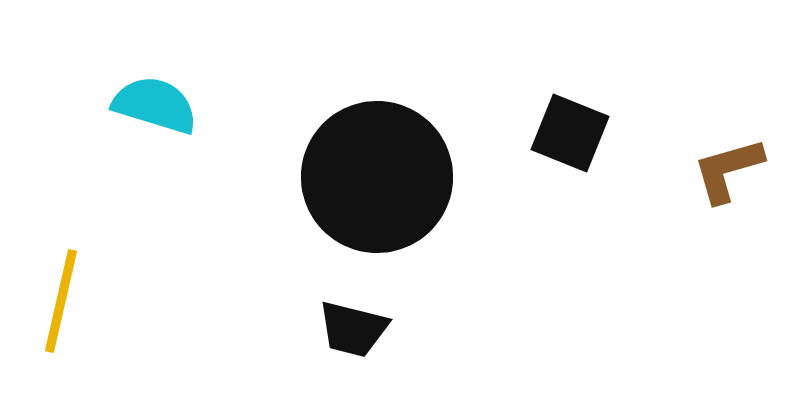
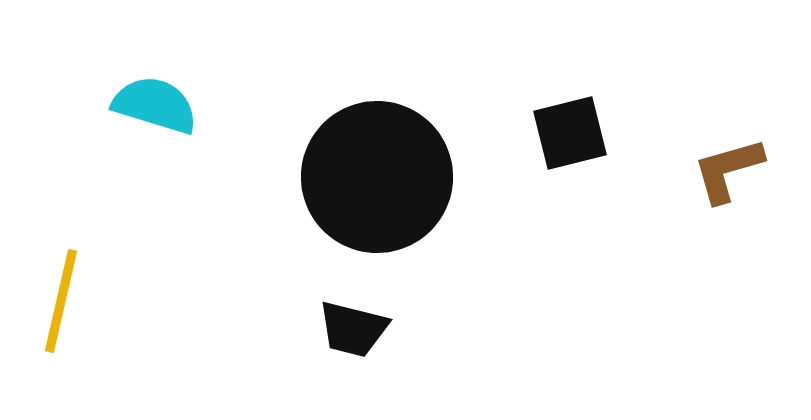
black square: rotated 36 degrees counterclockwise
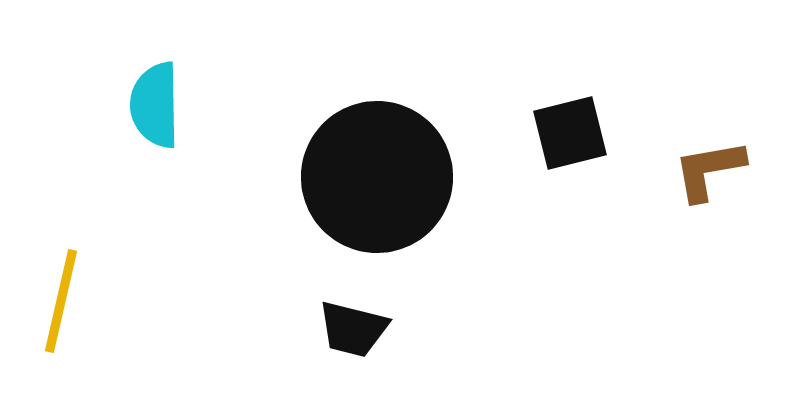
cyan semicircle: rotated 108 degrees counterclockwise
brown L-shape: moved 19 px left; rotated 6 degrees clockwise
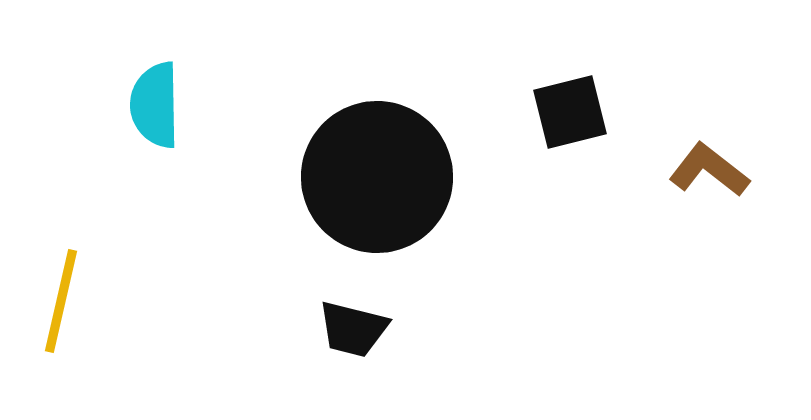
black square: moved 21 px up
brown L-shape: rotated 48 degrees clockwise
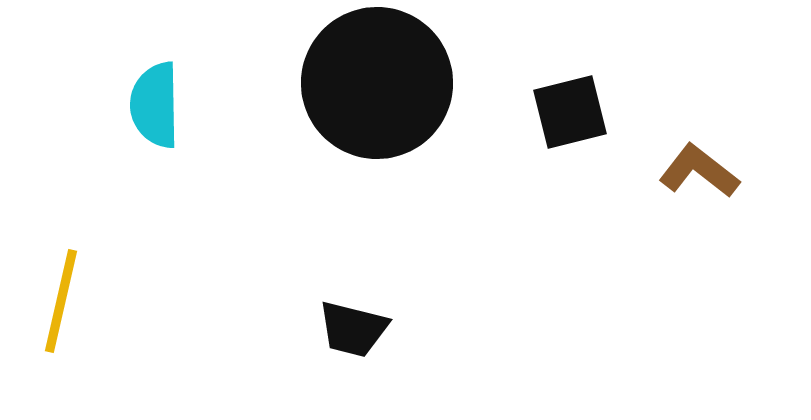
brown L-shape: moved 10 px left, 1 px down
black circle: moved 94 px up
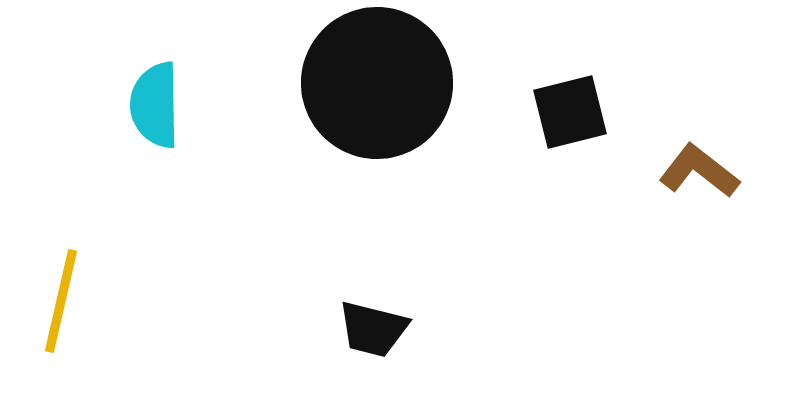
black trapezoid: moved 20 px right
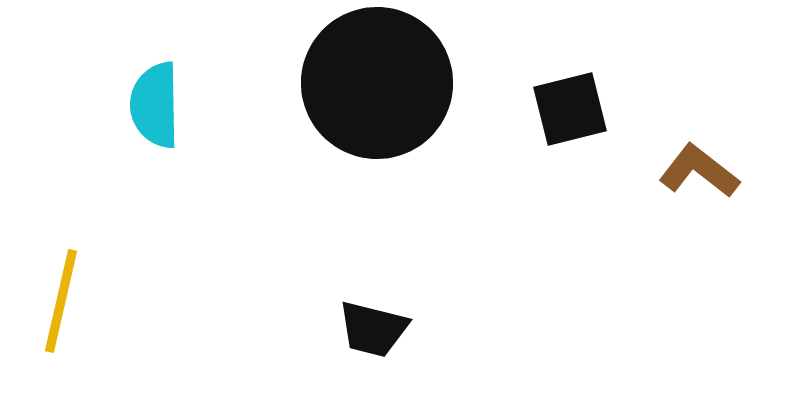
black square: moved 3 px up
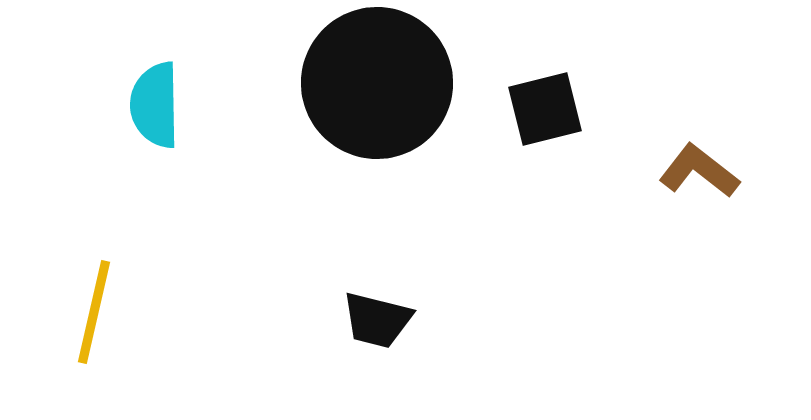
black square: moved 25 px left
yellow line: moved 33 px right, 11 px down
black trapezoid: moved 4 px right, 9 px up
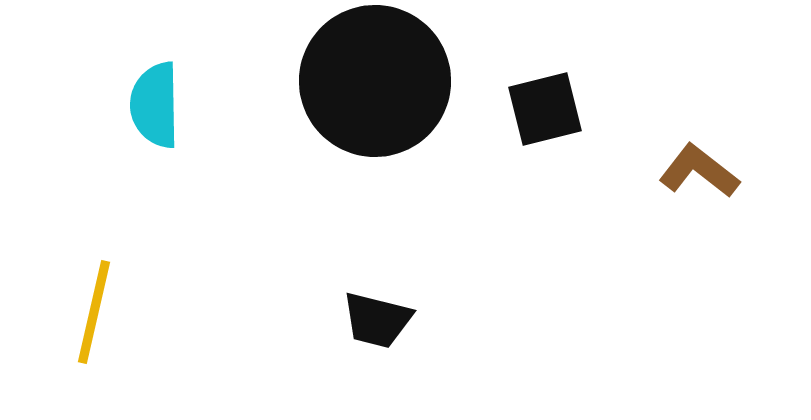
black circle: moved 2 px left, 2 px up
